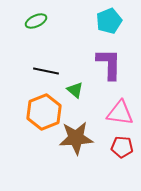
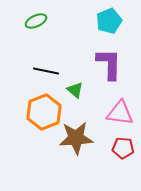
red pentagon: moved 1 px right, 1 px down
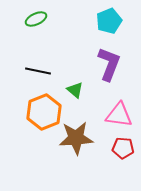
green ellipse: moved 2 px up
purple L-shape: rotated 20 degrees clockwise
black line: moved 8 px left
pink triangle: moved 1 px left, 2 px down
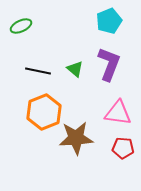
green ellipse: moved 15 px left, 7 px down
green triangle: moved 21 px up
pink triangle: moved 1 px left, 2 px up
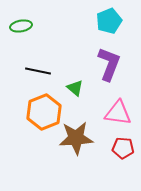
green ellipse: rotated 15 degrees clockwise
green triangle: moved 19 px down
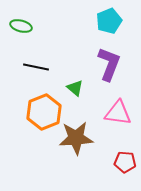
green ellipse: rotated 25 degrees clockwise
black line: moved 2 px left, 4 px up
red pentagon: moved 2 px right, 14 px down
